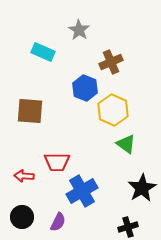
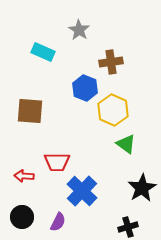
brown cross: rotated 15 degrees clockwise
blue cross: rotated 16 degrees counterclockwise
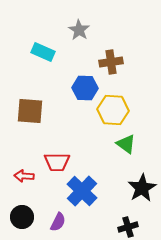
blue hexagon: rotated 20 degrees counterclockwise
yellow hexagon: rotated 20 degrees counterclockwise
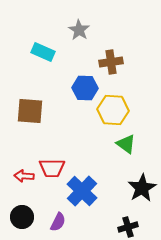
red trapezoid: moved 5 px left, 6 px down
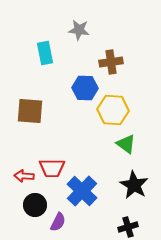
gray star: rotated 25 degrees counterclockwise
cyan rectangle: moved 2 px right, 1 px down; rotated 55 degrees clockwise
black star: moved 8 px left, 3 px up; rotated 12 degrees counterclockwise
black circle: moved 13 px right, 12 px up
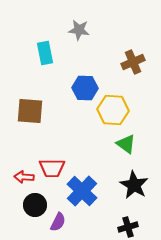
brown cross: moved 22 px right; rotated 15 degrees counterclockwise
red arrow: moved 1 px down
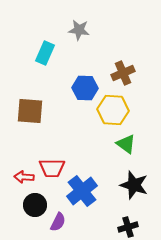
cyan rectangle: rotated 35 degrees clockwise
brown cross: moved 10 px left, 11 px down
black star: rotated 12 degrees counterclockwise
blue cross: rotated 8 degrees clockwise
